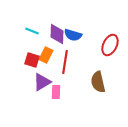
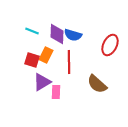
red line: moved 4 px right; rotated 10 degrees counterclockwise
brown semicircle: moved 1 px left, 2 px down; rotated 35 degrees counterclockwise
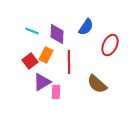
blue semicircle: moved 13 px right, 8 px up; rotated 72 degrees counterclockwise
red square: moved 2 px left, 1 px down; rotated 35 degrees clockwise
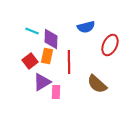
blue semicircle: rotated 42 degrees clockwise
purple diamond: moved 6 px left, 5 px down
orange rectangle: moved 1 px right, 1 px down; rotated 14 degrees counterclockwise
